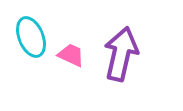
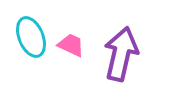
pink trapezoid: moved 10 px up
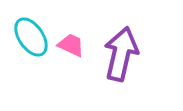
cyan ellipse: rotated 12 degrees counterclockwise
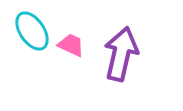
cyan ellipse: moved 1 px right, 6 px up
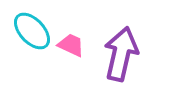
cyan ellipse: rotated 9 degrees counterclockwise
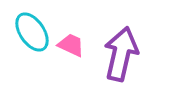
cyan ellipse: moved 1 px down; rotated 9 degrees clockwise
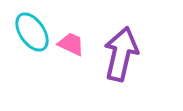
pink trapezoid: moved 1 px up
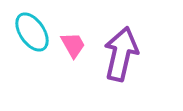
pink trapezoid: moved 2 px right, 1 px down; rotated 36 degrees clockwise
